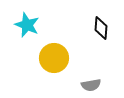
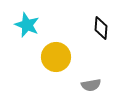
yellow circle: moved 2 px right, 1 px up
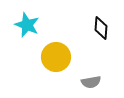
gray semicircle: moved 3 px up
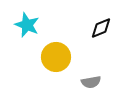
black diamond: rotated 65 degrees clockwise
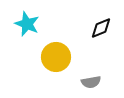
cyan star: moved 1 px up
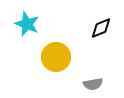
gray semicircle: moved 2 px right, 2 px down
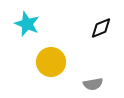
yellow circle: moved 5 px left, 5 px down
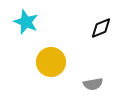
cyan star: moved 1 px left, 2 px up
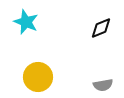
yellow circle: moved 13 px left, 15 px down
gray semicircle: moved 10 px right, 1 px down
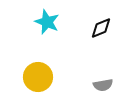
cyan star: moved 21 px right
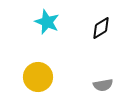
black diamond: rotated 10 degrees counterclockwise
